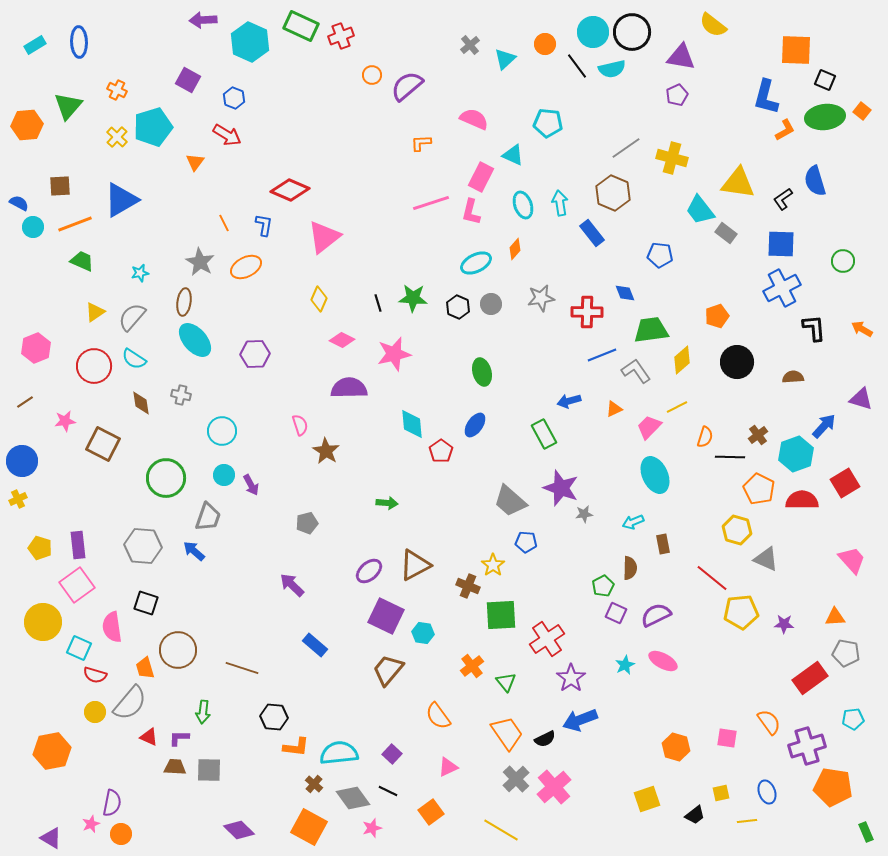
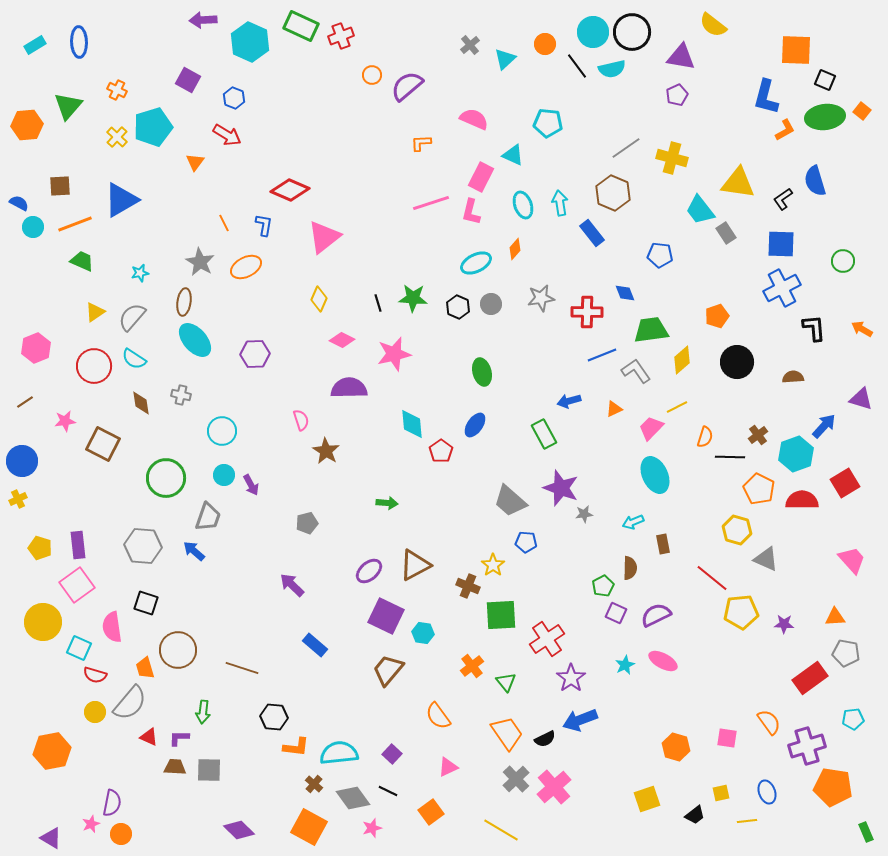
gray rectangle at (726, 233): rotated 20 degrees clockwise
pink semicircle at (300, 425): moved 1 px right, 5 px up
pink trapezoid at (649, 427): moved 2 px right, 1 px down
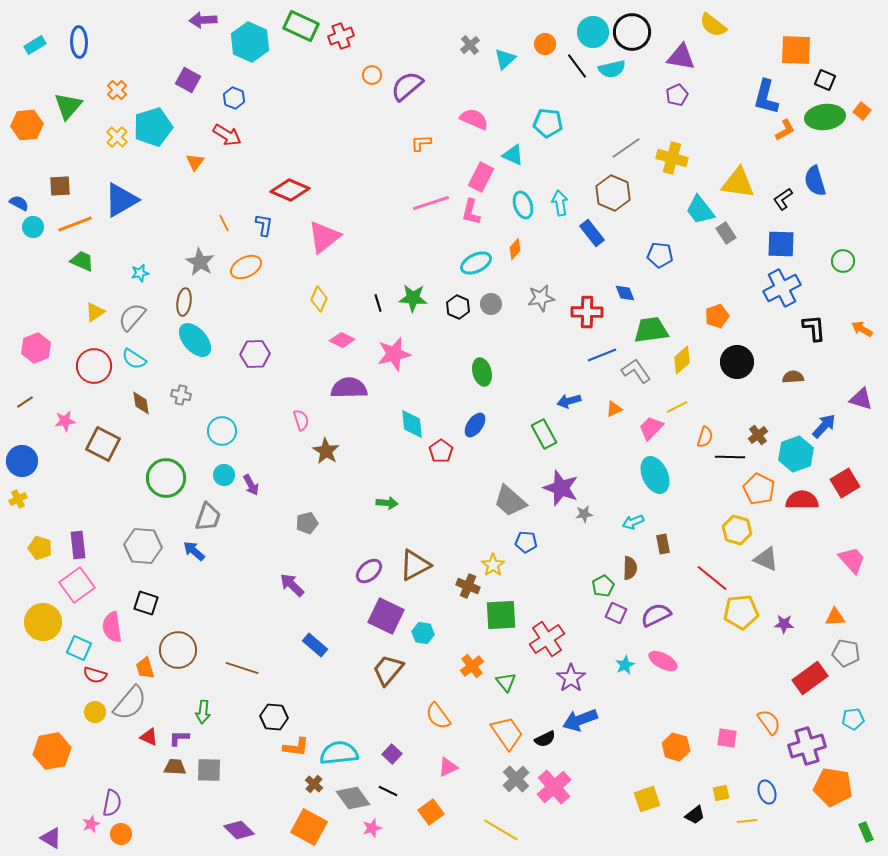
orange cross at (117, 90): rotated 18 degrees clockwise
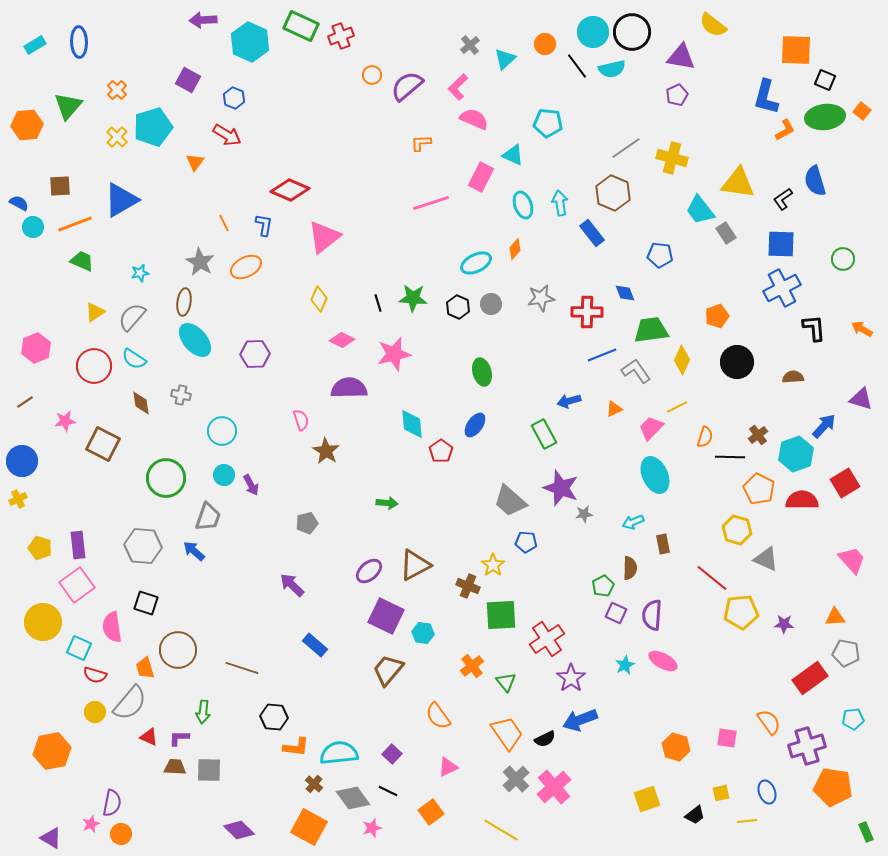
pink L-shape at (471, 212): moved 13 px left, 125 px up; rotated 32 degrees clockwise
green circle at (843, 261): moved 2 px up
yellow diamond at (682, 360): rotated 24 degrees counterclockwise
purple semicircle at (656, 615): moved 4 px left; rotated 60 degrees counterclockwise
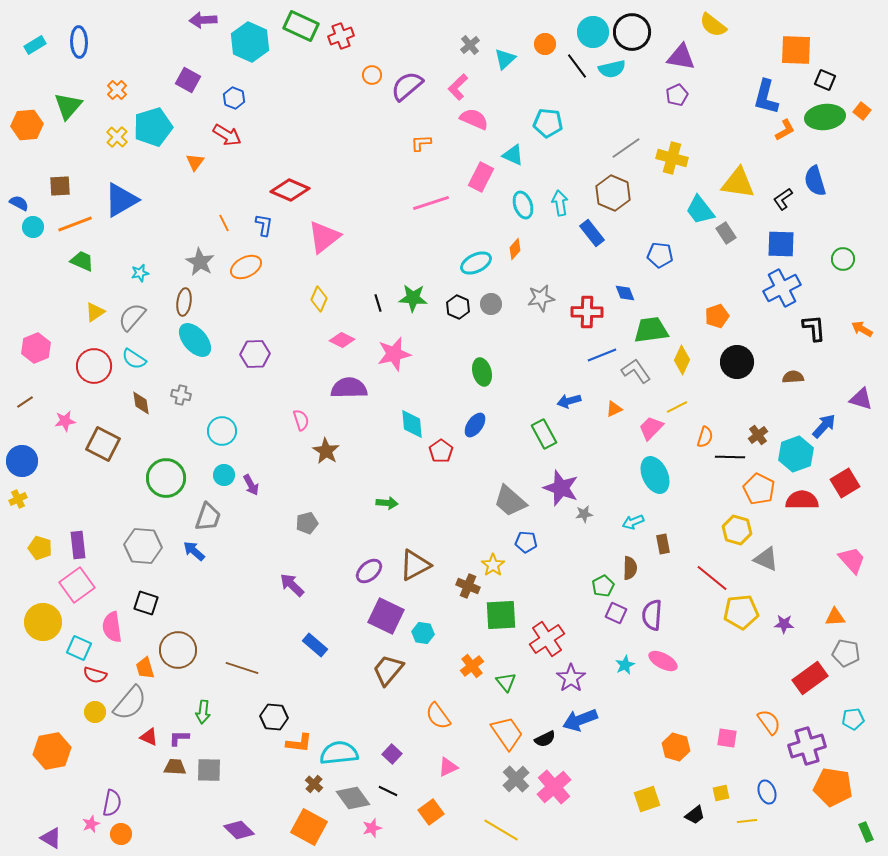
orange L-shape at (296, 747): moved 3 px right, 4 px up
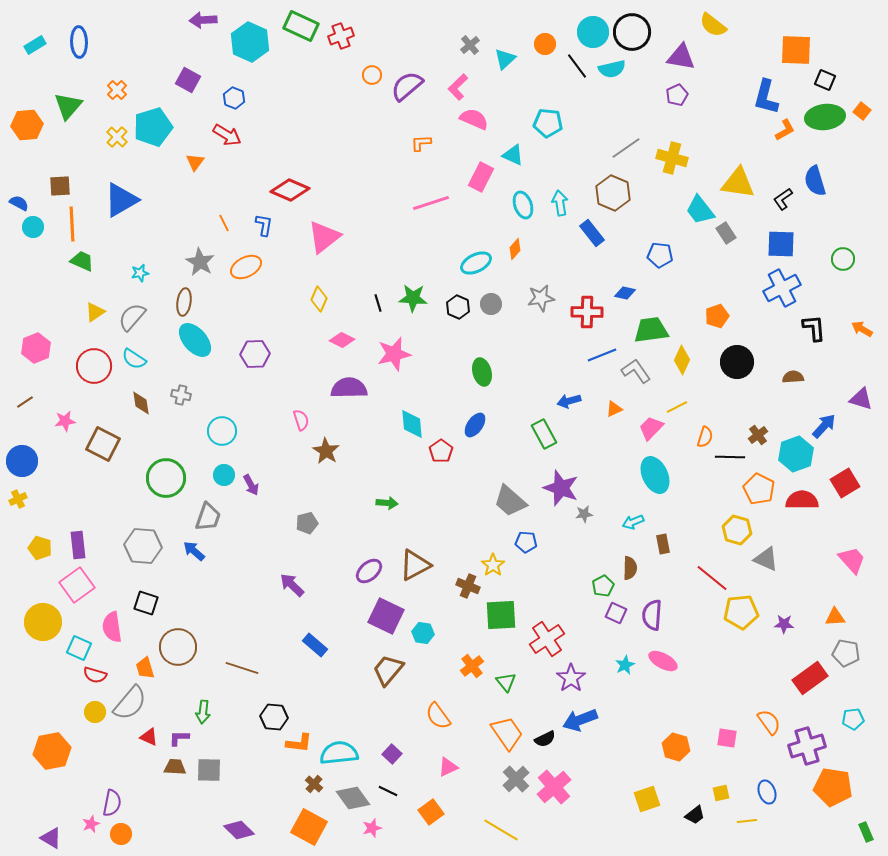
orange line at (75, 224): moved 3 px left; rotated 72 degrees counterclockwise
blue diamond at (625, 293): rotated 55 degrees counterclockwise
brown circle at (178, 650): moved 3 px up
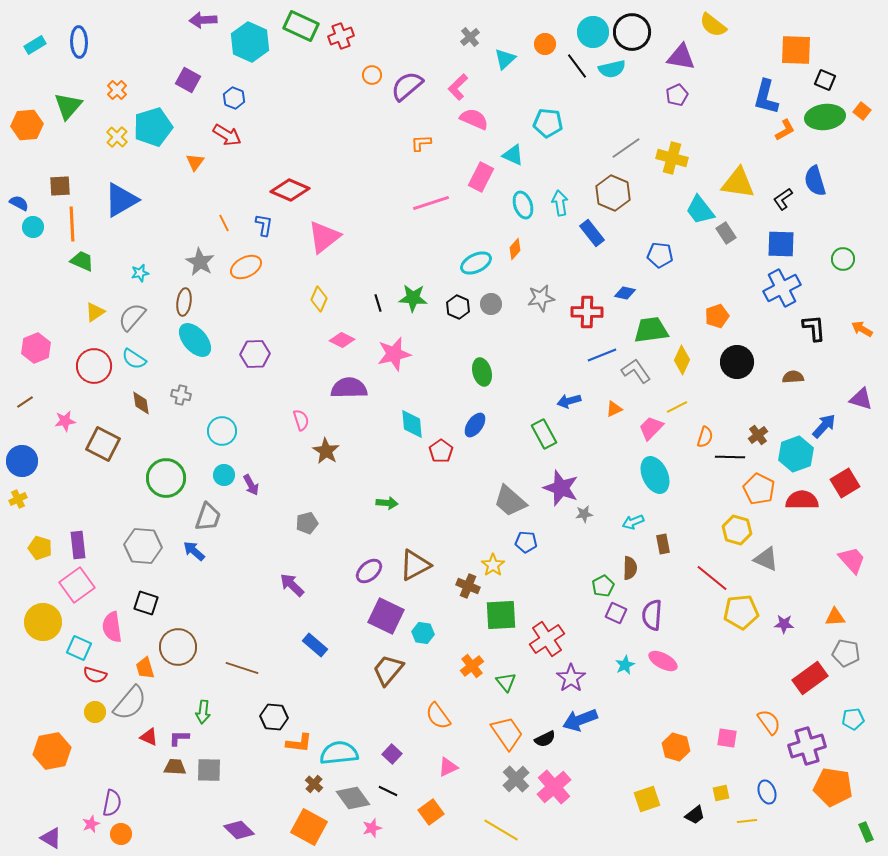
gray cross at (470, 45): moved 8 px up
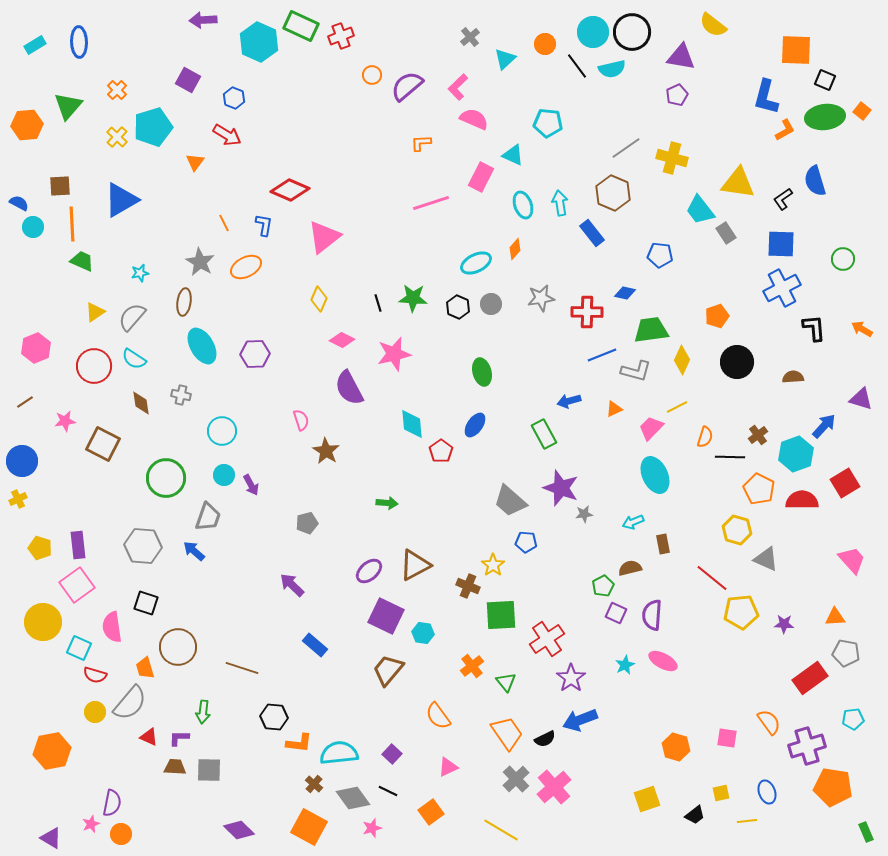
cyan hexagon at (250, 42): moved 9 px right
cyan ellipse at (195, 340): moved 7 px right, 6 px down; rotated 12 degrees clockwise
gray L-shape at (636, 371): rotated 140 degrees clockwise
purple semicircle at (349, 388): rotated 117 degrees counterclockwise
brown semicircle at (630, 568): rotated 105 degrees counterclockwise
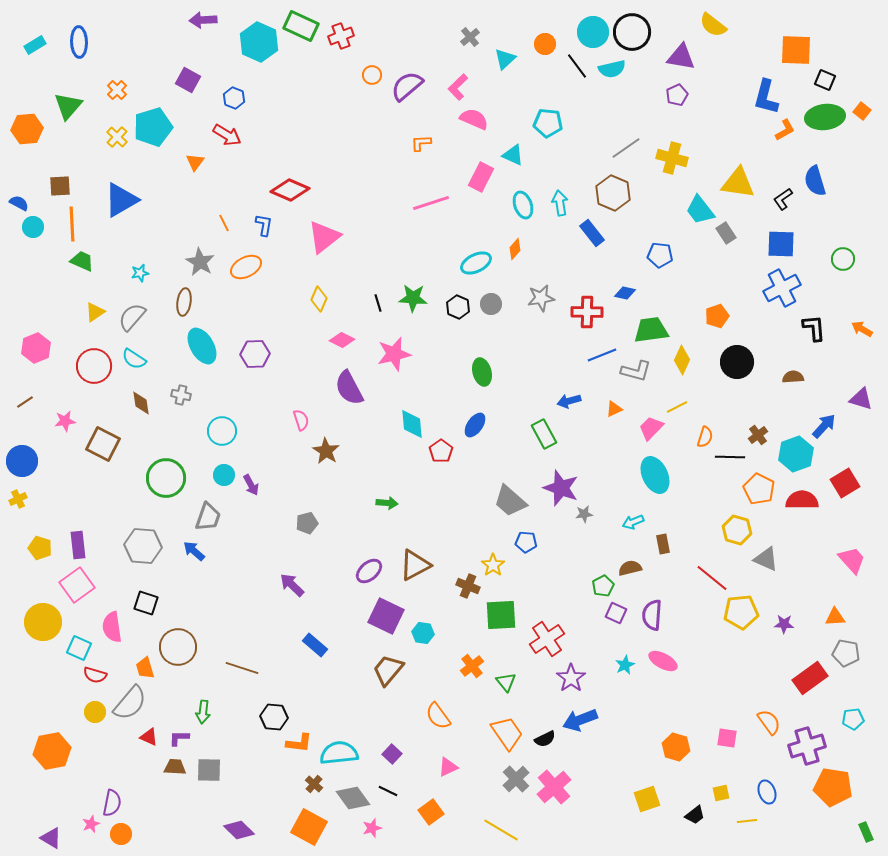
orange hexagon at (27, 125): moved 4 px down
